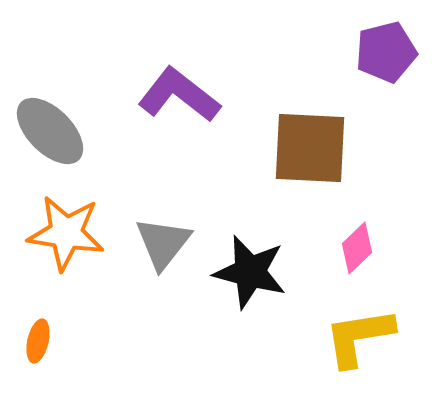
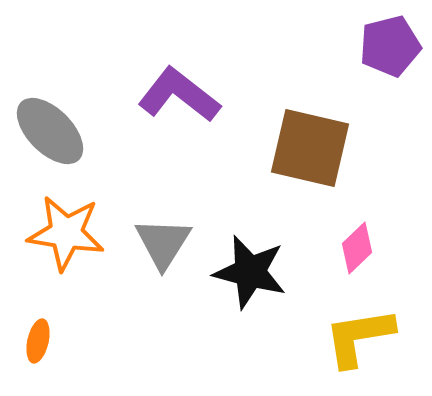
purple pentagon: moved 4 px right, 6 px up
brown square: rotated 10 degrees clockwise
gray triangle: rotated 6 degrees counterclockwise
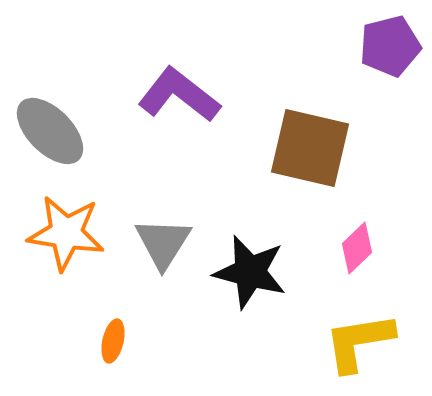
yellow L-shape: moved 5 px down
orange ellipse: moved 75 px right
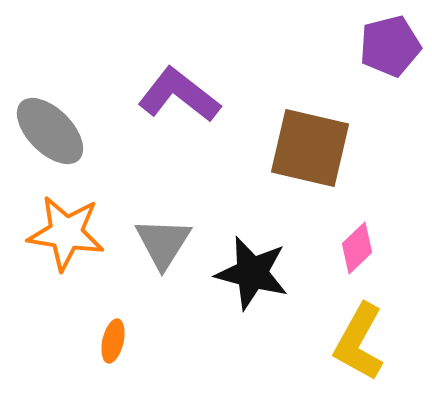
black star: moved 2 px right, 1 px down
yellow L-shape: rotated 52 degrees counterclockwise
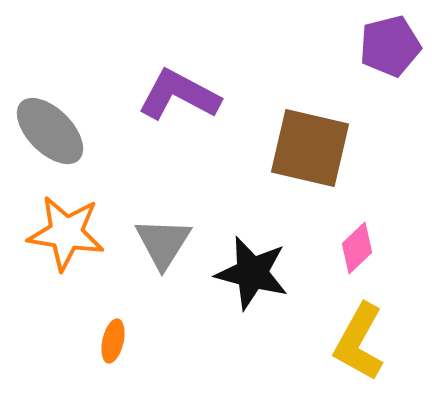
purple L-shape: rotated 10 degrees counterclockwise
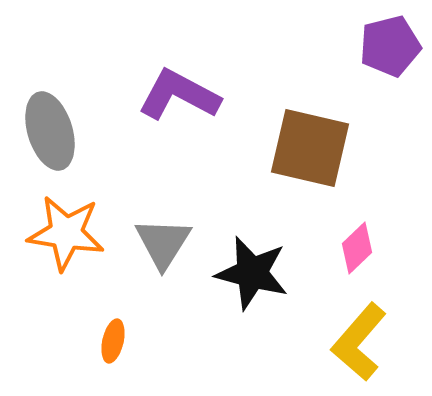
gray ellipse: rotated 28 degrees clockwise
yellow L-shape: rotated 12 degrees clockwise
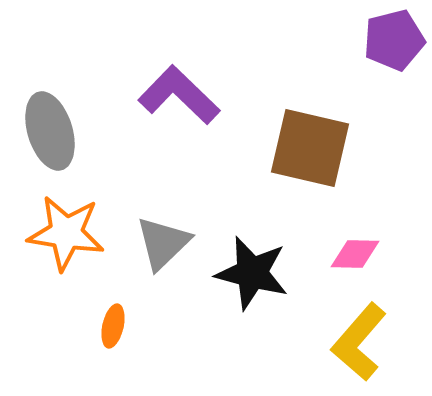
purple pentagon: moved 4 px right, 6 px up
purple L-shape: rotated 16 degrees clockwise
gray triangle: rotated 14 degrees clockwise
pink diamond: moved 2 px left, 6 px down; rotated 45 degrees clockwise
orange ellipse: moved 15 px up
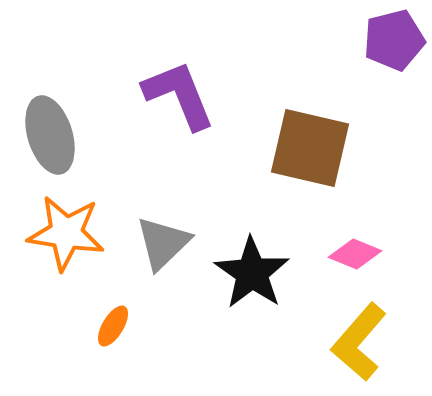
purple L-shape: rotated 24 degrees clockwise
gray ellipse: moved 4 px down
pink diamond: rotated 21 degrees clockwise
black star: rotated 20 degrees clockwise
orange ellipse: rotated 18 degrees clockwise
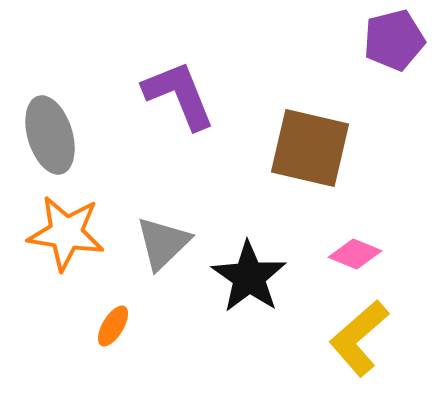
black star: moved 3 px left, 4 px down
yellow L-shape: moved 4 px up; rotated 8 degrees clockwise
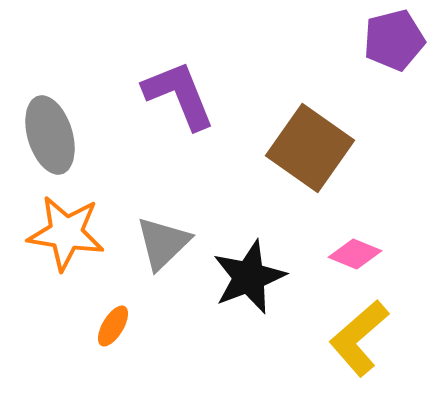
brown square: rotated 22 degrees clockwise
black star: rotated 16 degrees clockwise
